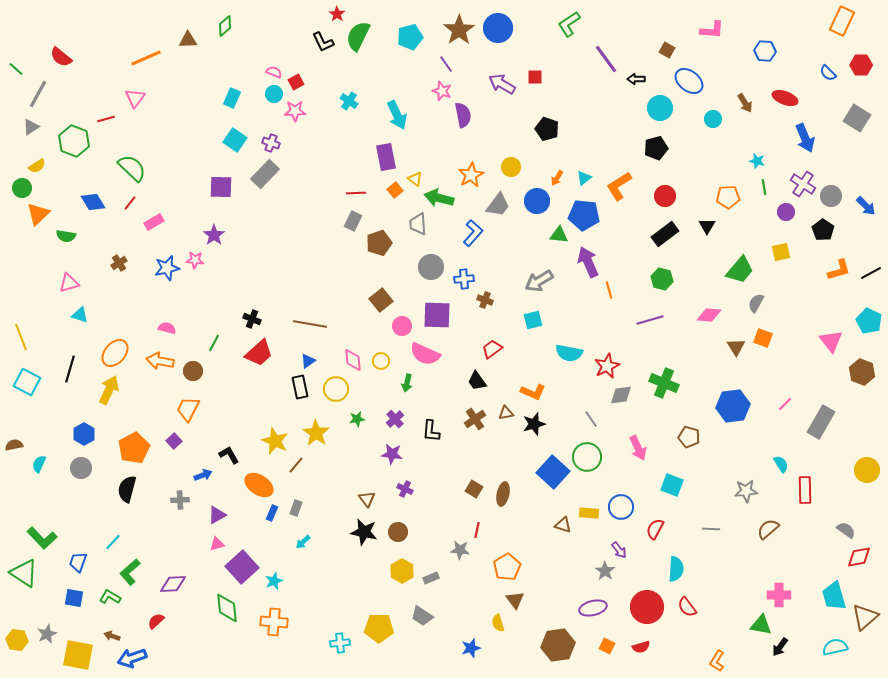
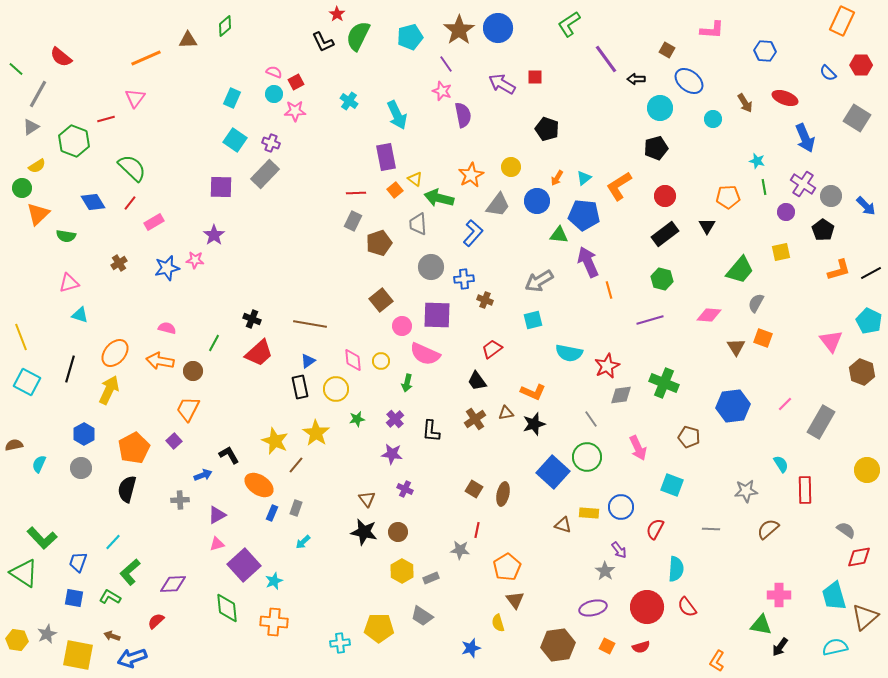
purple square at (242, 567): moved 2 px right, 2 px up
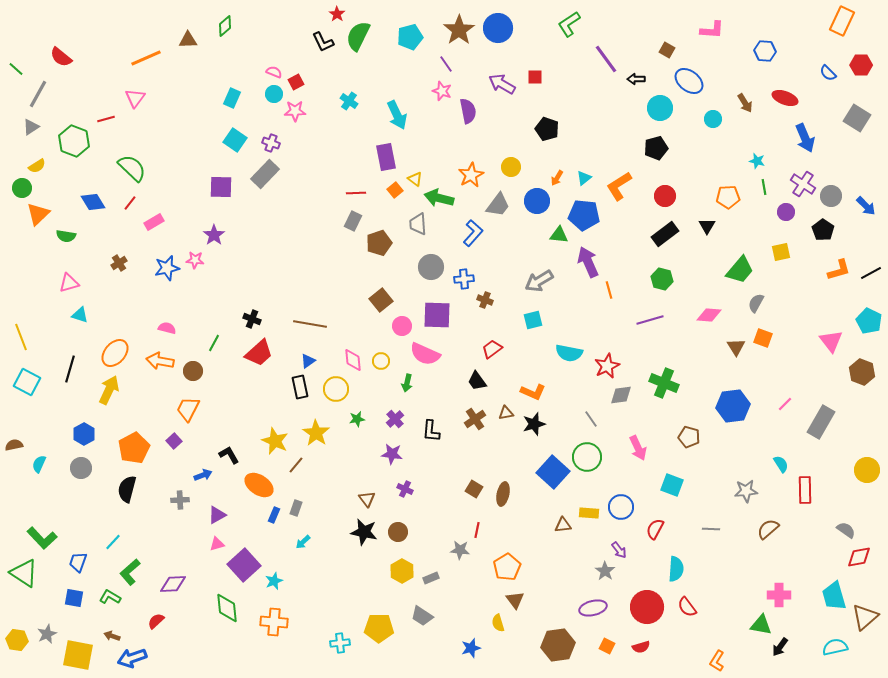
purple semicircle at (463, 115): moved 5 px right, 4 px up
blue rectangle at (272, 513): moved 2 px right, 2 px down
brown triangle at (563, 525): rotated 24 degrees counterclockwise
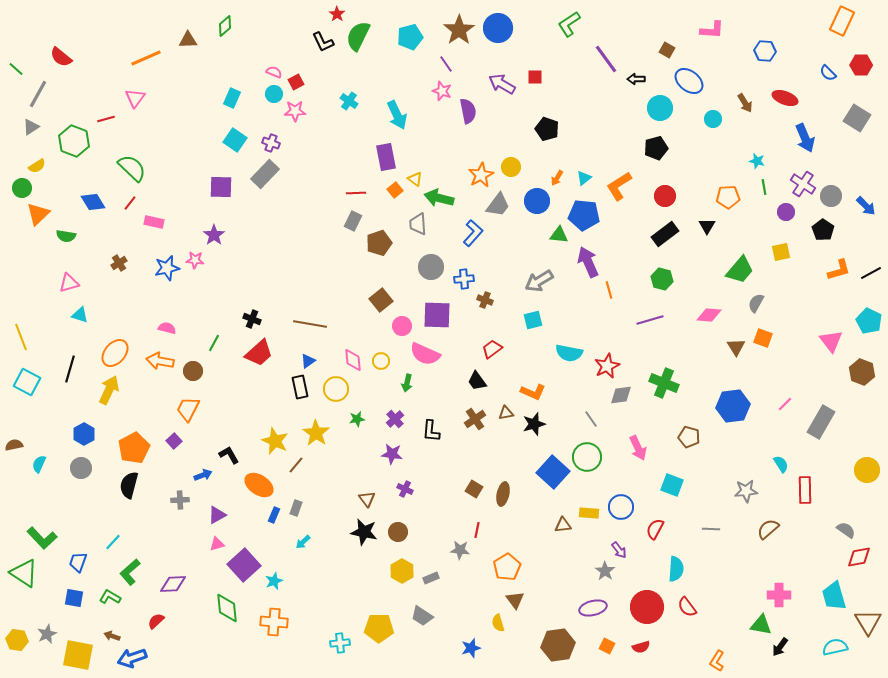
orange star at (471, 175): moved 10 px right
pink rectangle at (154, 222): rotated 42 degrees clockwise
black semicircle at (127, 489): moved 2 px right, 4 px up
brown triangle at (865, 617): moved 3 px right, 5 px down; rotated 20 degrees counterclockwise
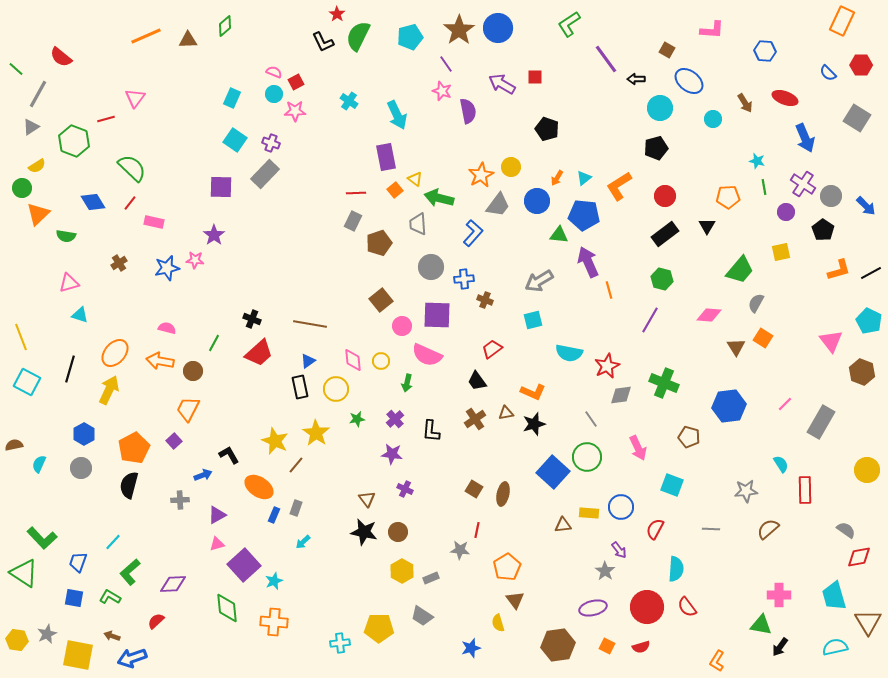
orange line at (146, 58): moved 22 px up
purple line at (650, 320): rotated 44 degrees counterclockwise
orange square at (763, 338): rotated 12 degrees clockwise
pink semicircle at (425, 354): moved 2 px right, 1 px down
blue hexagon at (733, 406): moved 4 px left
orange ellipse at (259, 485): moved 2 px down
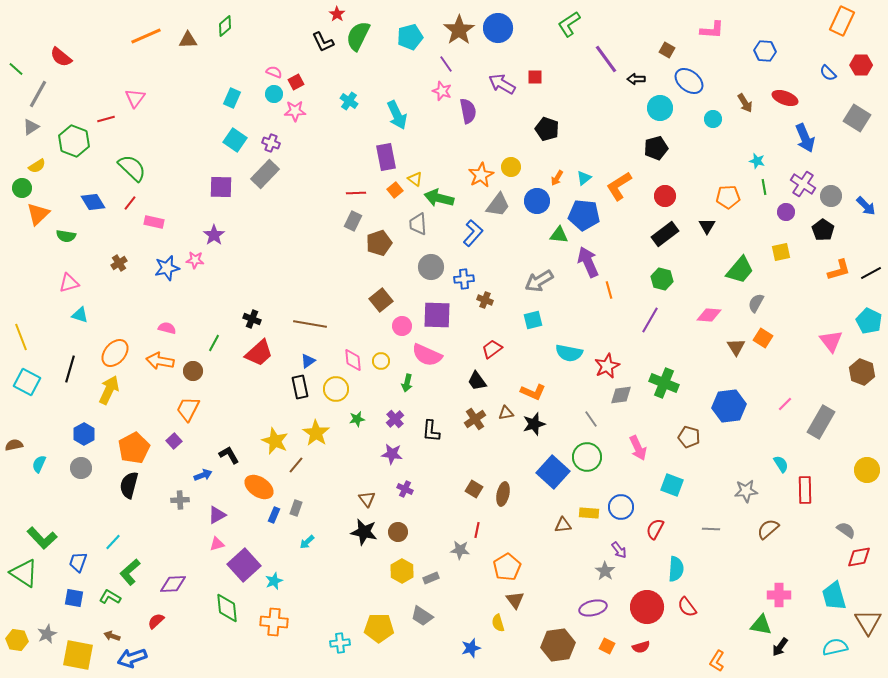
cyan arrow at (303, 542): moved 4 px right
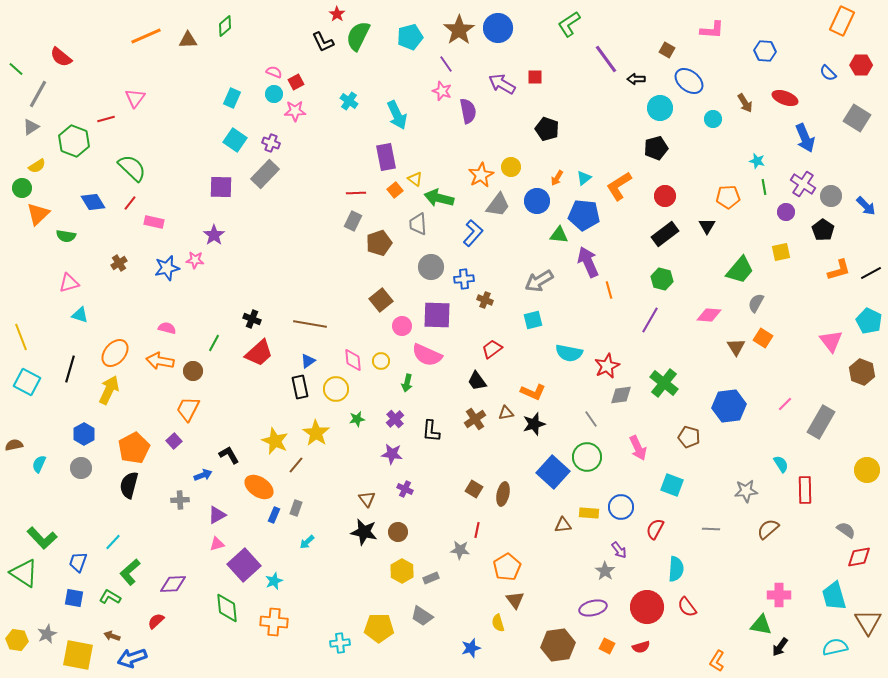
green cross at (664, 383): rotated 16 degrees clockwise
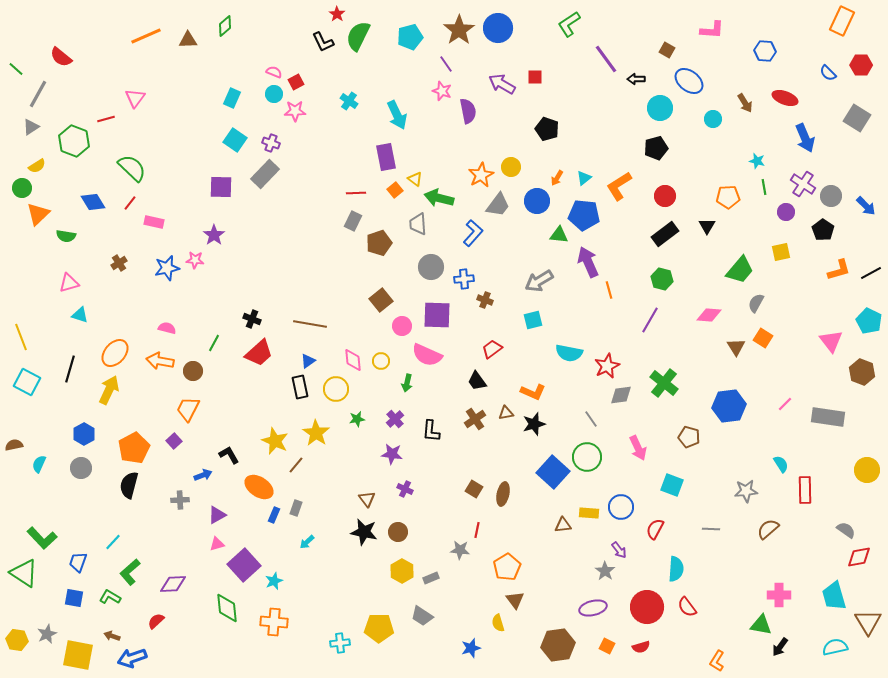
gray rectangle at (821, 422): moved 7 px right, 5 px up; rotated 68 degrees clockwise
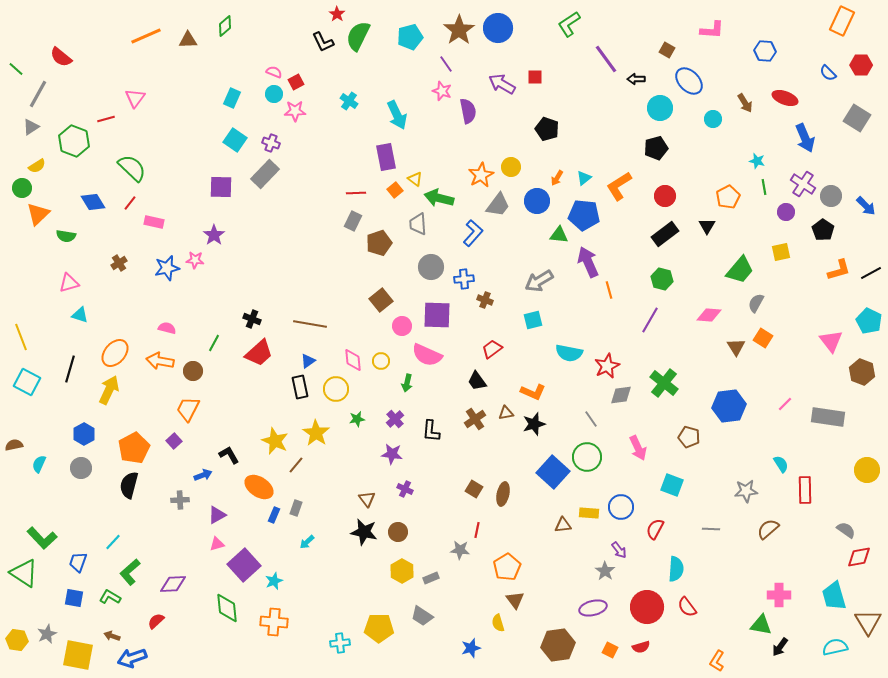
blue ellipse at (689, 81): rotated 8 degrees clockwise
orange pentagon at (728, 197): rotated 25 degrees counterclockwise
orange square at (607, 646): moved 3 px right, 4 px down
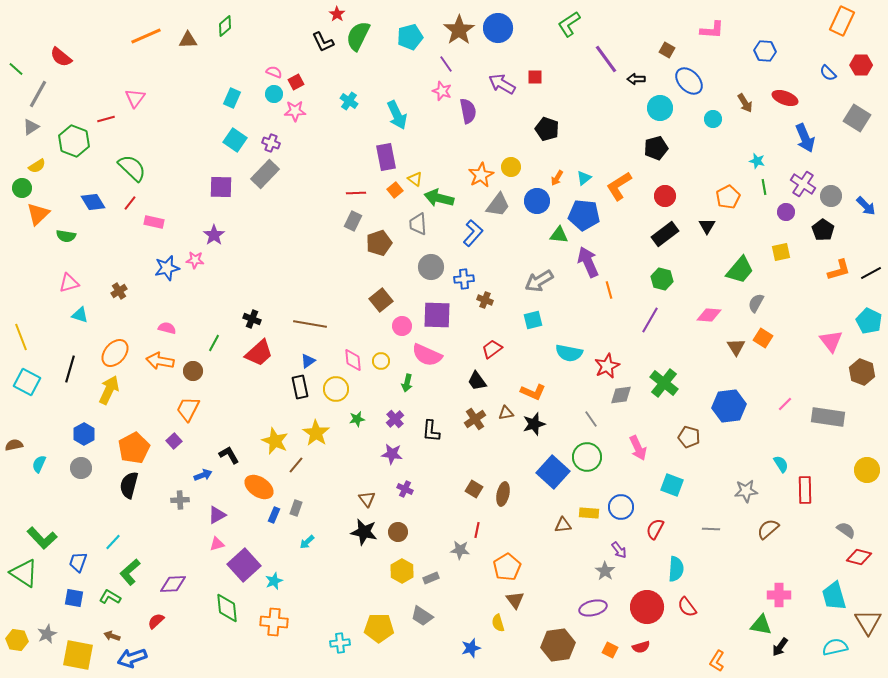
brown cross at (119, 263): moved 28 px down
red diamond at (859, 557): rotated 25 degrees clockwise
